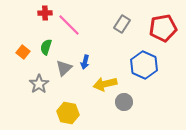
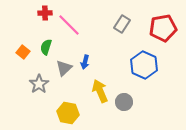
yellow arrow: moved 5 px left, 7 px down; rotated 80 degrees clockwise
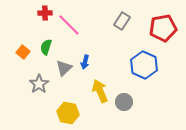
gray rectangle: moved 3 px up
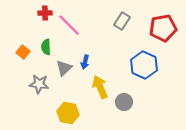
green semicircle: rotated 21 degrees counterclockwise
gray star: rotated 30 degrees counterclockwise
yellow arrow: moved 4 px up
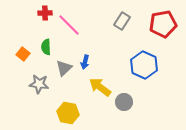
red pentagon: moved 4 px up
orange square: moved 2 px down
yellow arrow: rotated 30 degrees counterclockwise
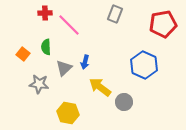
gray rectangle: moved 7 px left, 7 px up; rotated 12 degrees counterclockwise
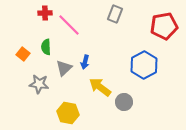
red pentagon: moved 1 px right, 2 px down
blue hexagon: rotated 8 degrees clockwise
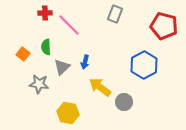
red pentagon: rotated 24 degrees clockwise
gray triangle: moved 2 px left, 1 px up
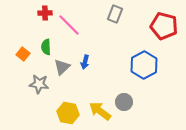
yellow arrow: moved 24 px down
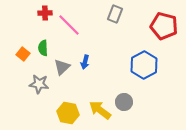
green semicircle: moved 3 px left, 1 px down
yellow arrow: moved 1 px up
